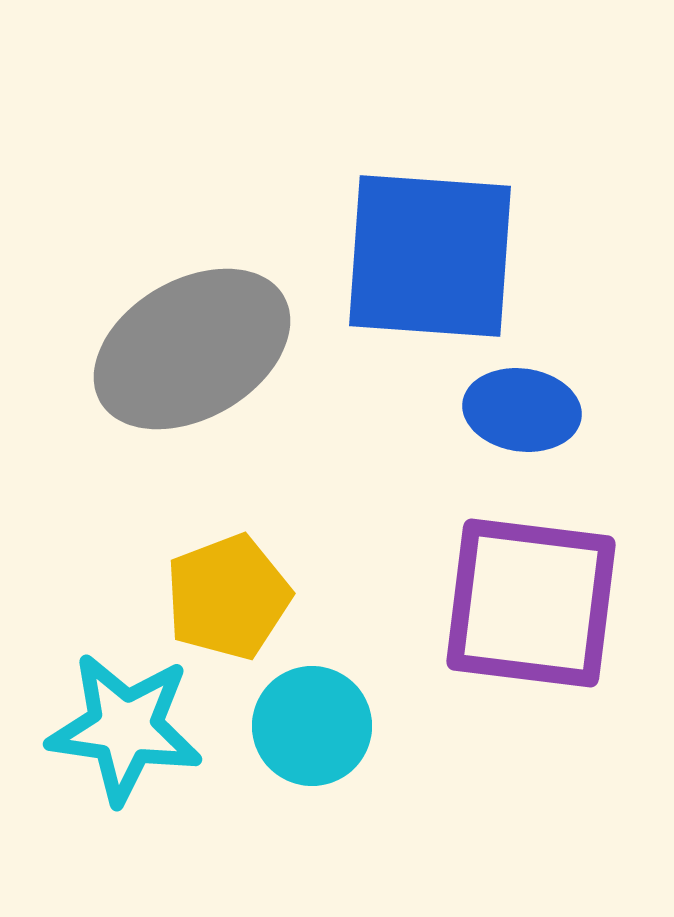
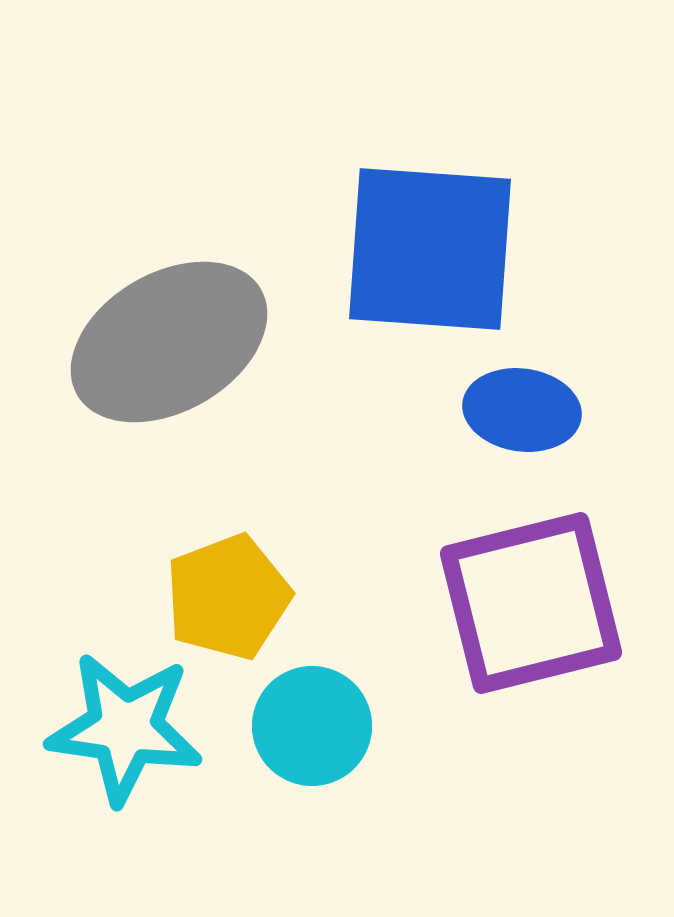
blue square: moved 7 px up
gray ellipse: moved 23 px left, 7 px up
purple square: rotated 21 degrees counterclockwise
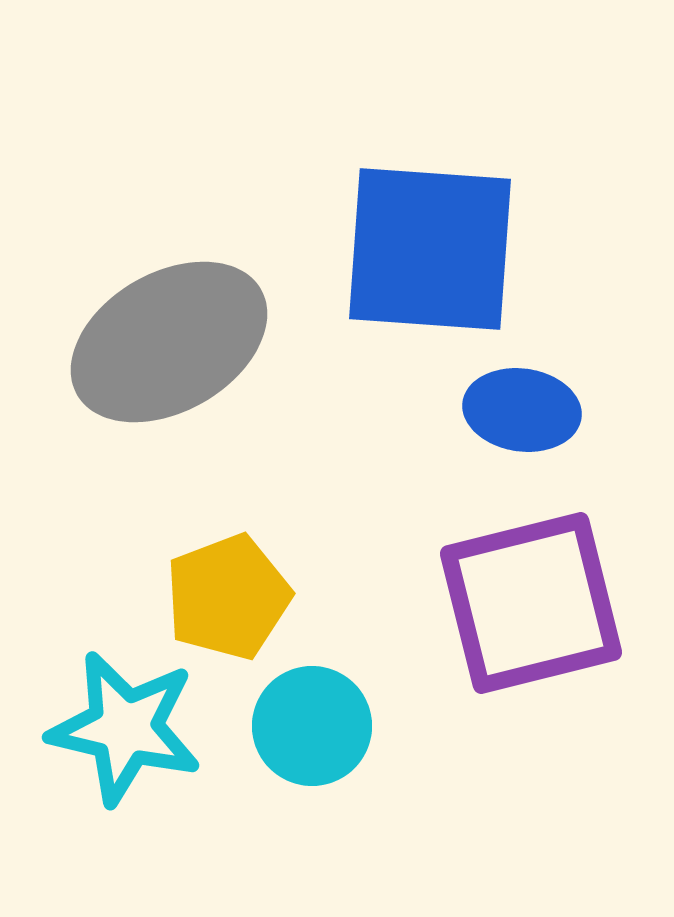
cyan star: rotated 5 degrees clockwise
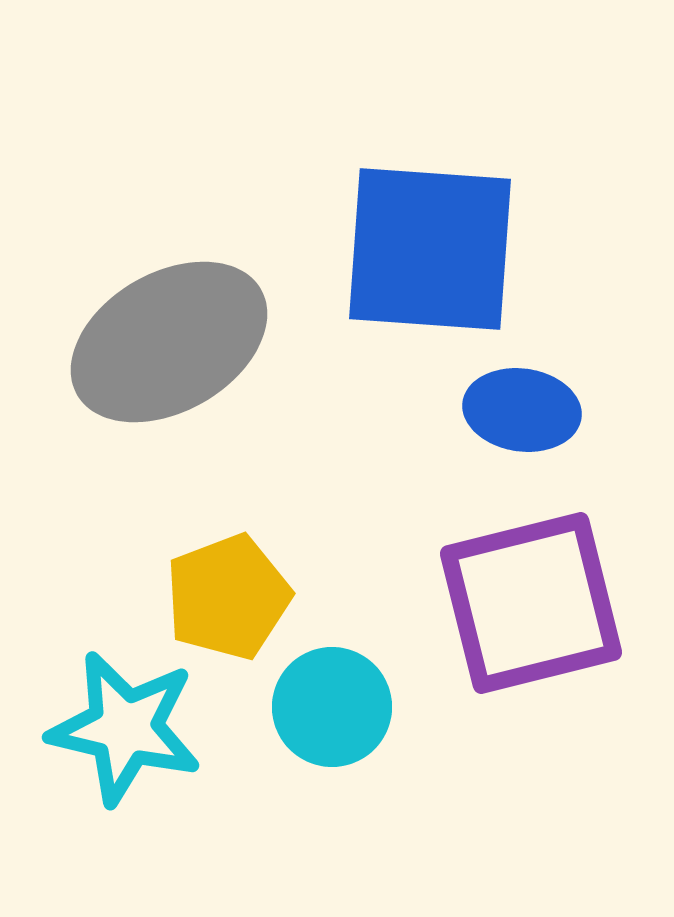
cyan circle: moved 20 px right, 19 px up
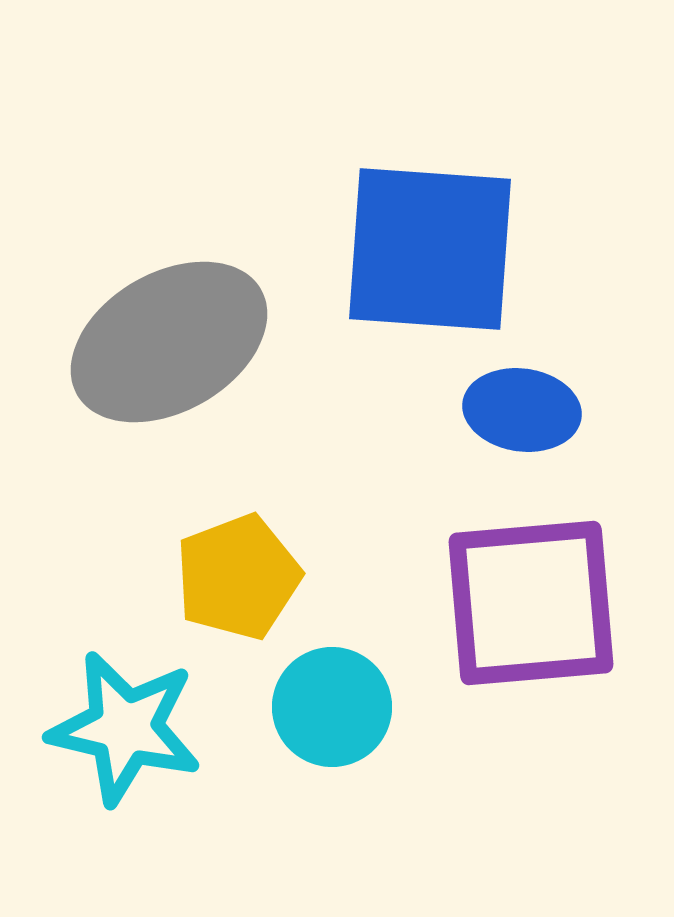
yellow pentagon: moved 10 px right, 20 px up
purple square: rotated 9 degrees clockwise
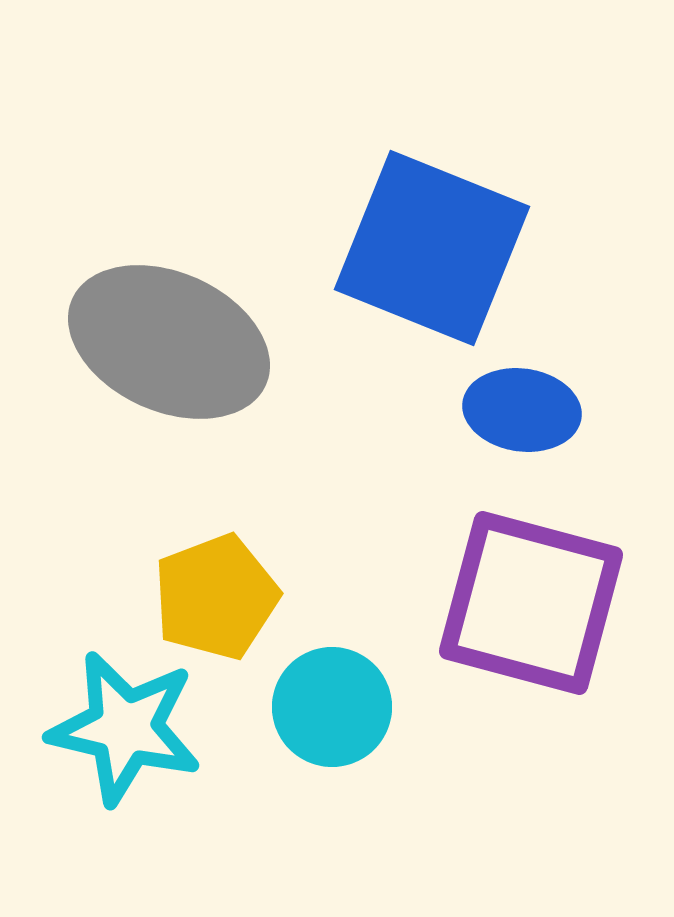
blue square: moved 2 px right, 1 px up; rotated 18 degrees clockwise
gray ellipse: rotated 54 degrees clockwise
yellow pentagon: moved 22 px left, 20 px down
purple square: rotated 20 degrees clockwise
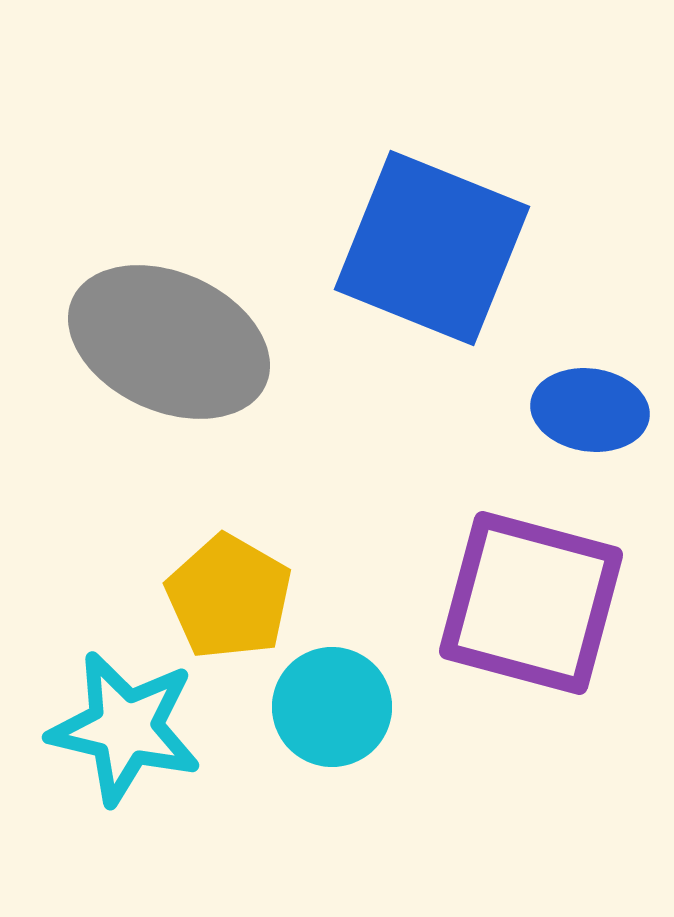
blue ellipse: moved 68 px right
yellow pentagon: moved 13 px right; rotated 21 degrees counterclockwise
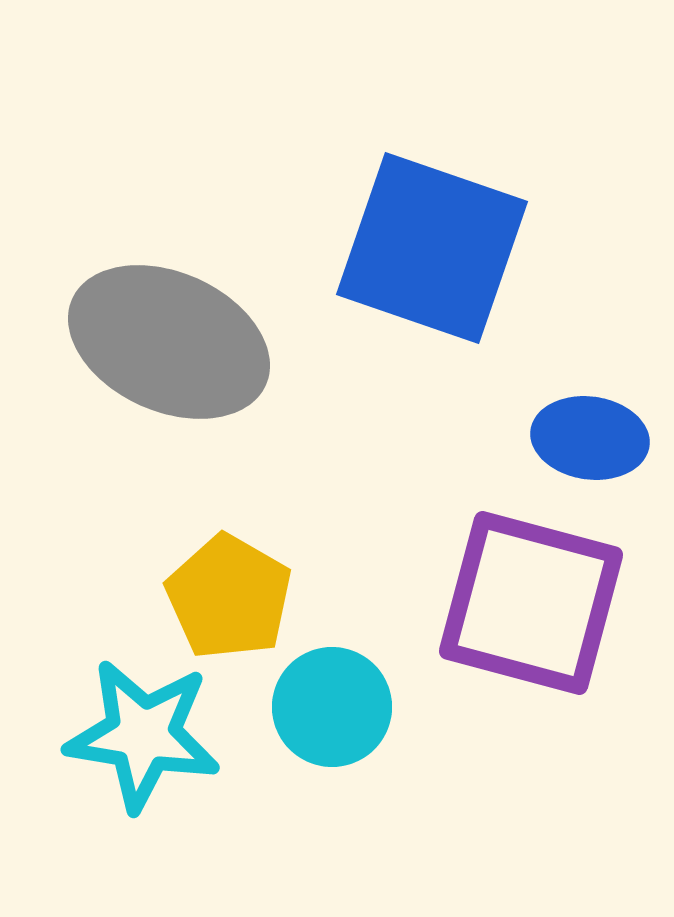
blue square: rotated 3 degrees counterclockwise
blue ellipse: moved 28 px down
cyan star: moved 18 px right, 7 px down; rotated 4 degrees counterclockwise
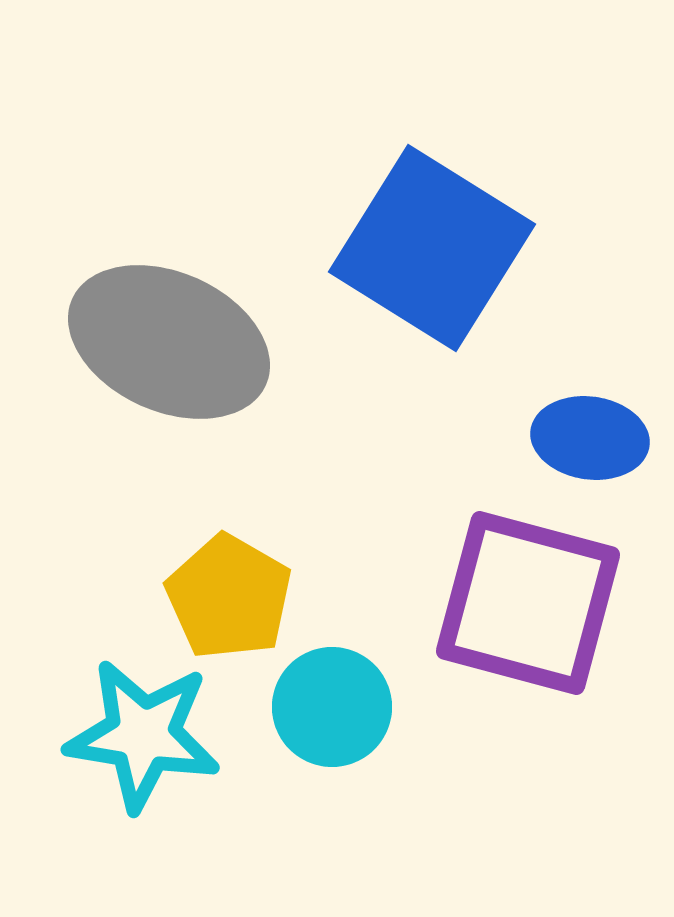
blue square: rotated 13 degrees clockwise
purple square: moved 3 px left
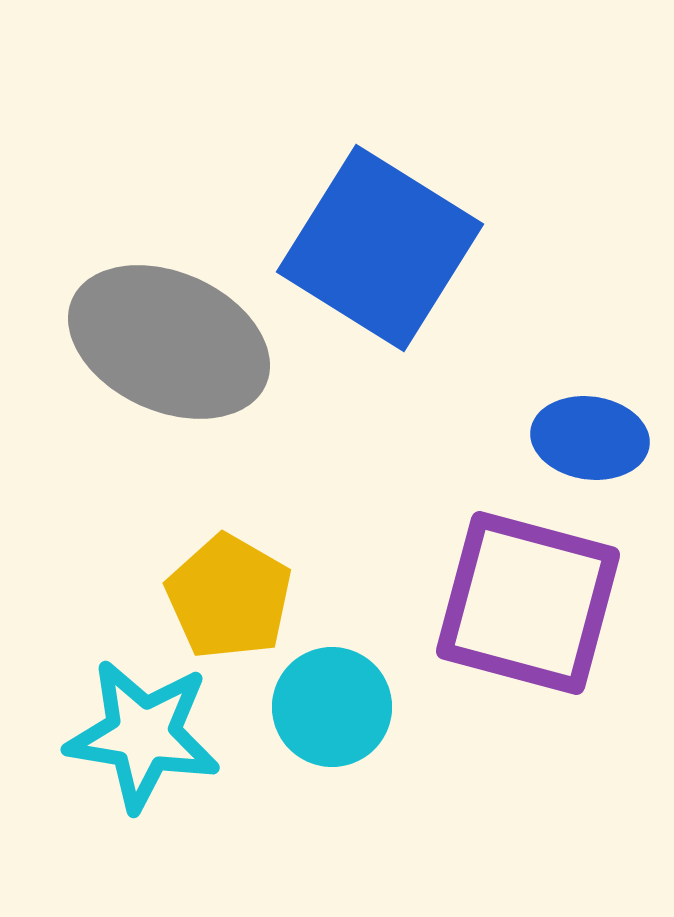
blue square: moved 52 px left
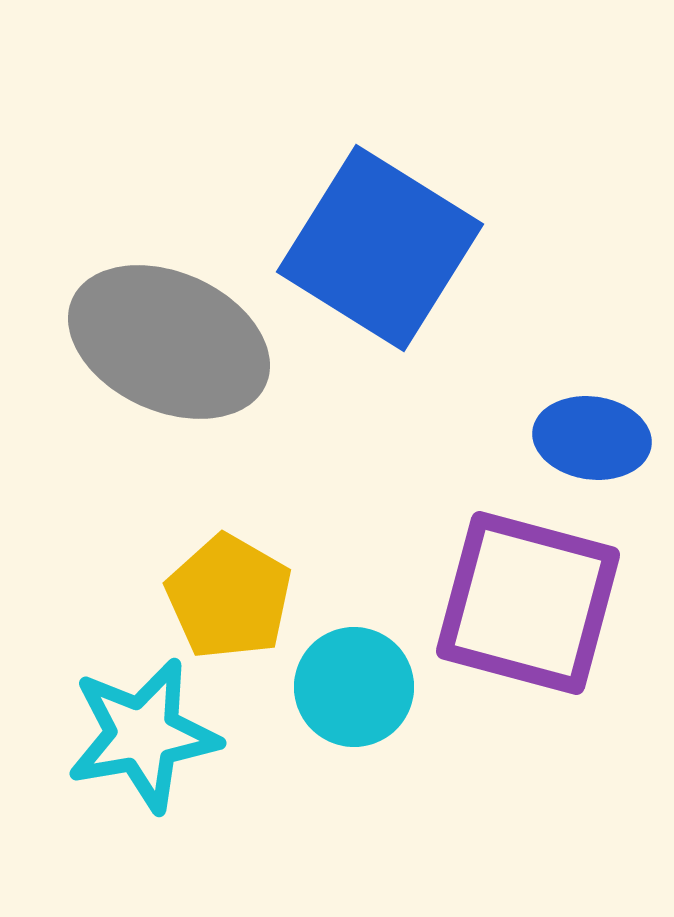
blue ellipse: moved 2 px right
cyan circle: moved 22 px right, 20 px up
cyan star: rotated 19 degrees counterclockwise
